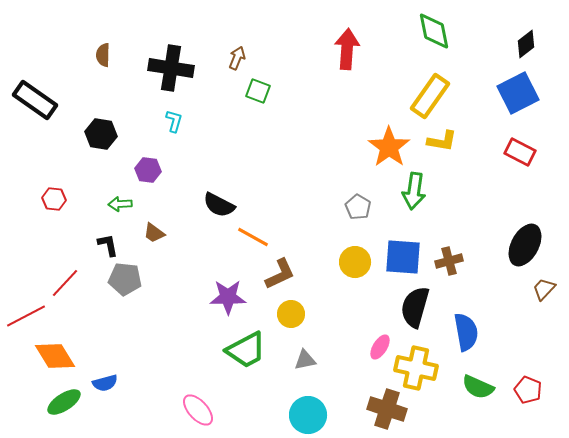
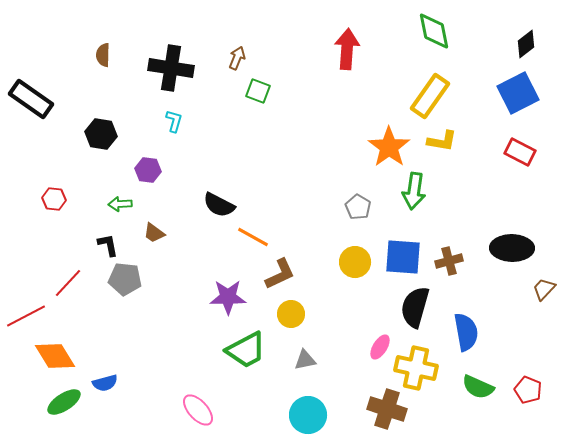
black rectangle at (35, 100): moved 4 px left, 1 px up
black ellipse at (525, 245): moved 13 px left, 3 px down; rotated 63 degrees clockwise
red line at (65, 283): moved 3 px right
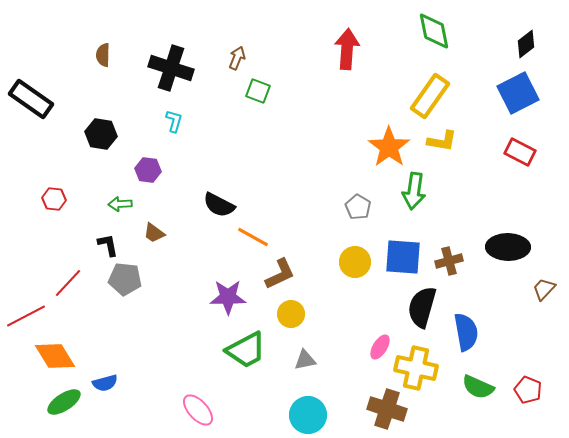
black cross at (171, 68): rotated 9 degrees clockwise
black ellipse at (512, 248): moved 4 px left, 1 px up
black semicircle at (415, 307): moved 7 px right
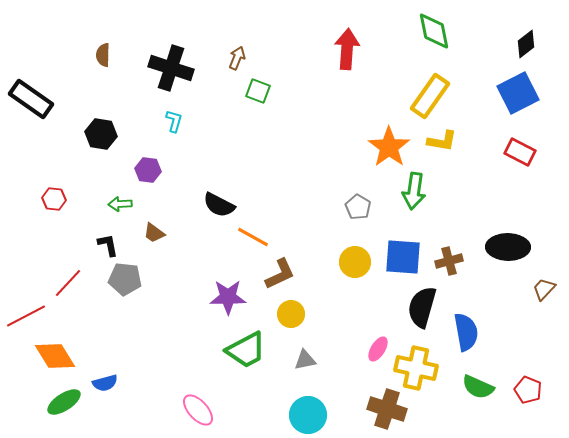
pink ellipse at (380, 347): moved 2 px left, 2 px down
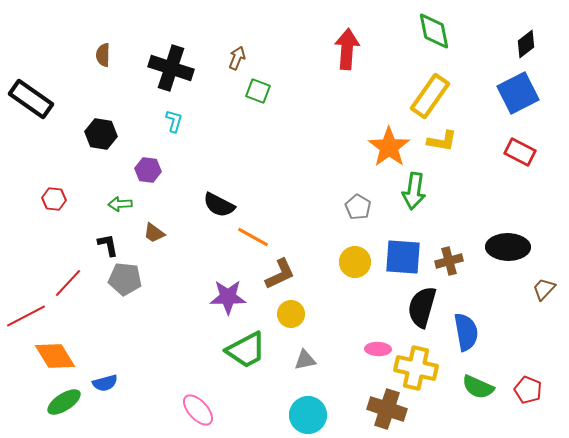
pink ellipse at (378, 349): rotated 60 degrees clockwise
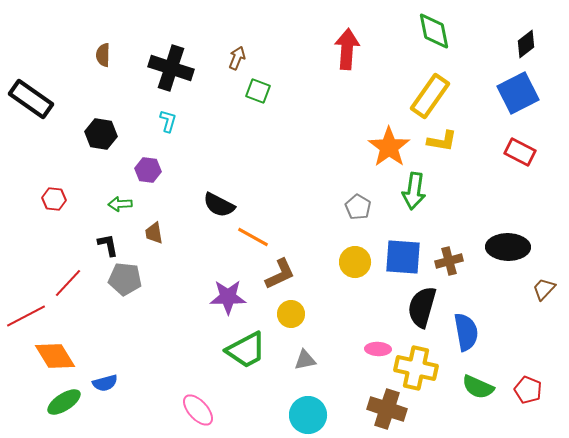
cyan L-shape at (174, 121): moved 6 px left
brown trapezoid at (154, 233): rotated 45 degrees clockwise
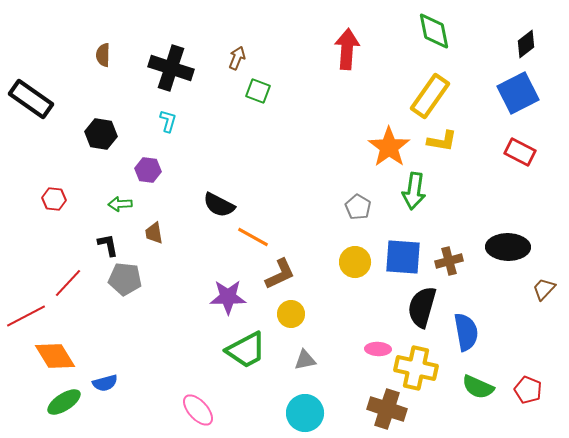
cyan circle at (308, 415): moved 3 px left, 2 px up
